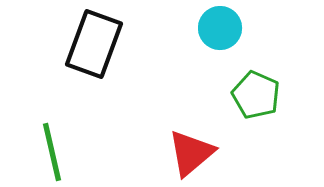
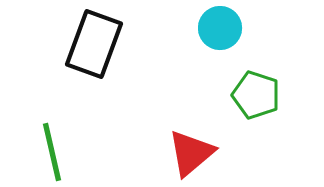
green pentagon: rotated 6 degrees counterclockwise
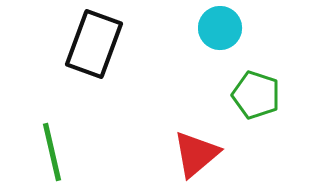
red triangle: moved 5 px right, 1 px down
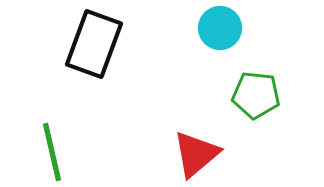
green pentagon: rotated 12 degrees counterclockwise
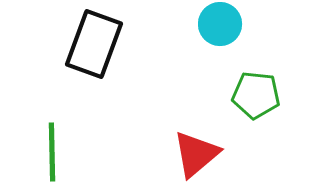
cyan circle: moved 4 px up
green line: rotated 12 degrees clockwise
